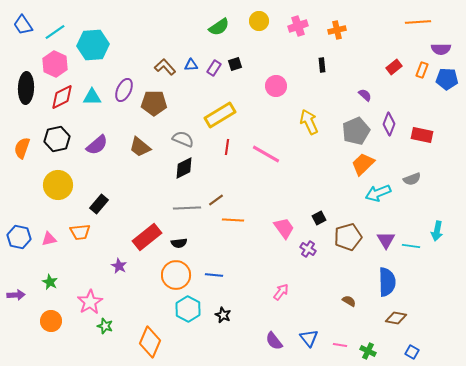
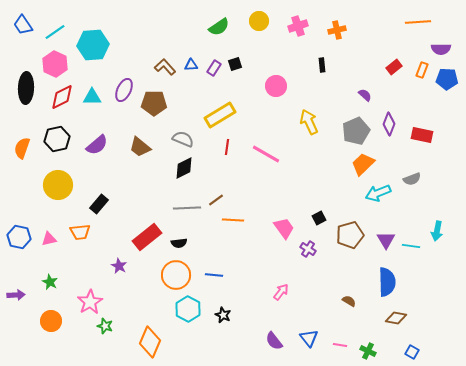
brown pentagon at (348, 237): moved 2 px right, 2 px up
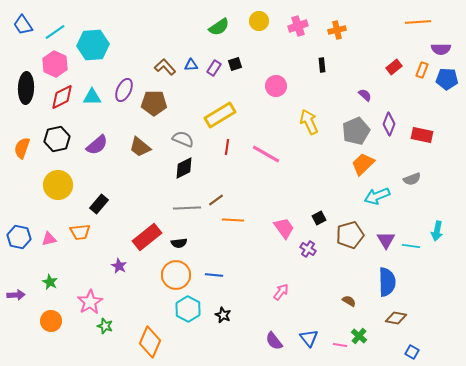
cyan arrow at (378, 193): moved 1 px left, 3 px down
green cross at (368, 351): moved 9 px left, 15 px up; rotated 14 degrees clockwise
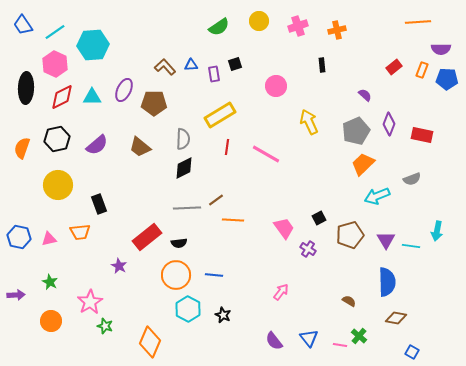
purple rectangle at (214, 68): moved 6 px down; rotated 42 degrees counterclockwise
gray semicircle at (183, 139): rotated 70 degrees clockwise
black rectangle at (99, 204): rotated 60 degrees counterclockwise
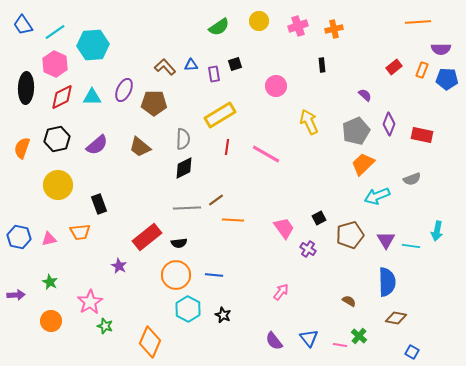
orange cross at (337, 30): moved 3 px left, 1 px up
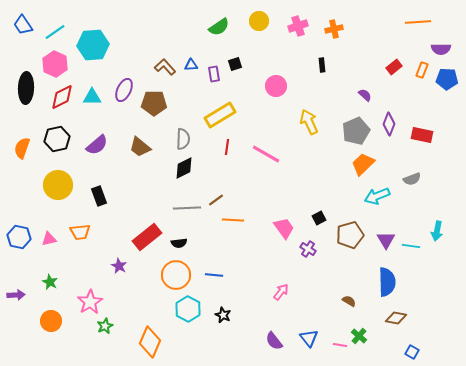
black rectangle at (99, 204): moved 8 px up
green star at (105, 326): rotated 28 degrees clockwise
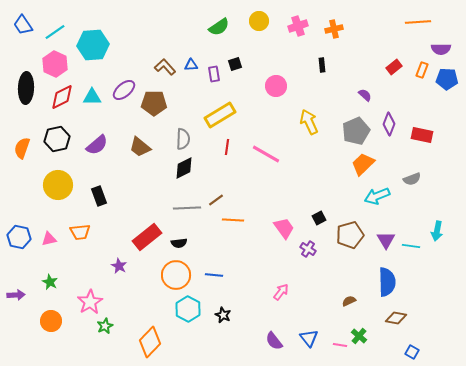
purple ellipse at (124, 90): rotated 25 degrees clockwise
brown semicircle at (349, 301): rotated 56 degrees counterclockwise
orange diamond at (150, 342): rotated 20 degrees clockwise
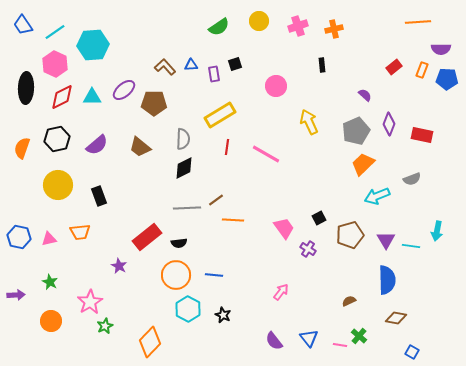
blue semicircle at (387, 282): moved 2 px up
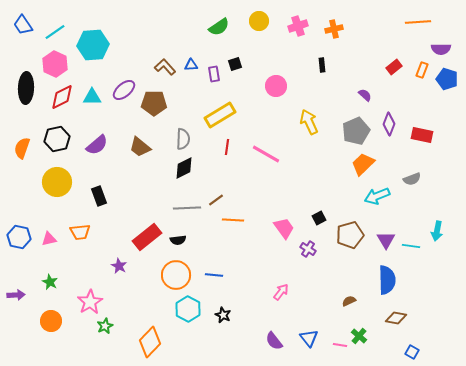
blue pentagon at (447, 79): rotated 15 degrees clockwise
yellow circle at (58, 185): moved 1 px left, 3 px up
black semicircle at (179, 243): moved 1 px left, 3 px up
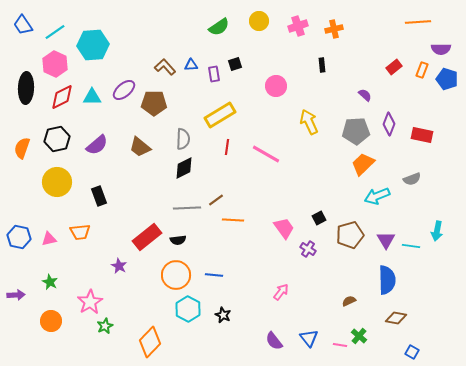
gray pentagon at (356, 131): rotated 20 degrees clockwise
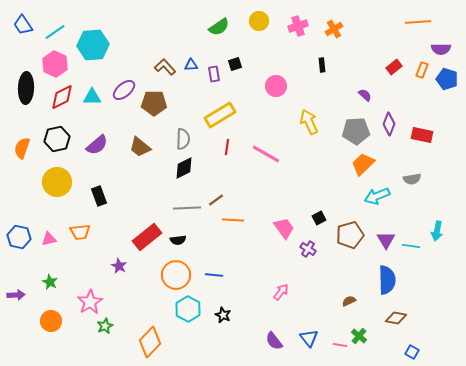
orange cross at (334, 29): rotated 18 degrees counterclockwise
gray semicircle at (412, 179): rotated 12 degrees clockwise
